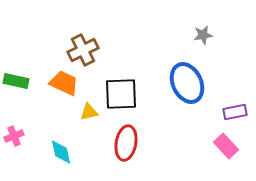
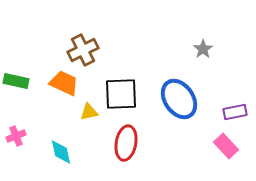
gray star: moved 14 px down; rotated 24 degrees counterclockwise
blue ellipse: moved 8 px left, 16 px down; rotated 9 degrees counterclockwise
pink cross: moved 2 px right
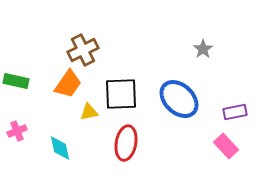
orange trapezoid: moved 4 px right, 1 px down; rotated 100 degrees clockwise
blue ellipse: rotated 12 degrees counterclockwise
pink cross: moved 1 px right, 5 px up
cyan diamond: moved 1 px left, 4 px up
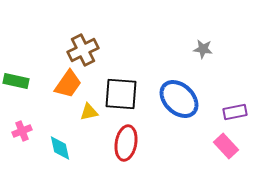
gray star: rotated 30 degrees counterclockwise
black square: rotated 6 degrees clockwise
pink cross: moved 5 px right
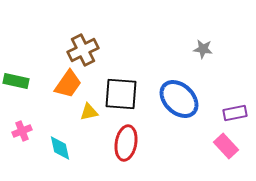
purple rectangle: moved 1 px down
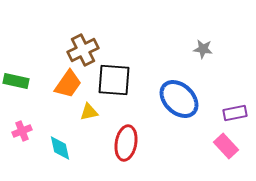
black square: moved 7 px left, 14 px up
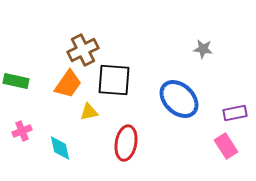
pink rectangle: rotated 10 degrees clockwise
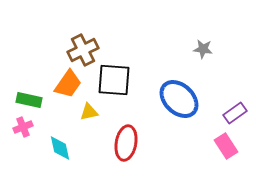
green rectangle: moved 13 px right, 19 px down
purple rectangle: rotated 25 degrees counterclockwise
pink cross: moved 1 px right, 4 px up
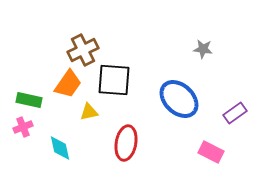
pink rectangle: moved 15 px left, 6 px down; rotated 30 degrees counterclockwise
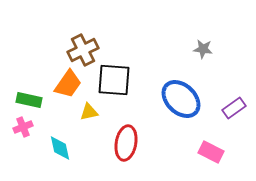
blue ellipse: moved 2 px right
purple rectangle: moved 1 px left, 5 px up
